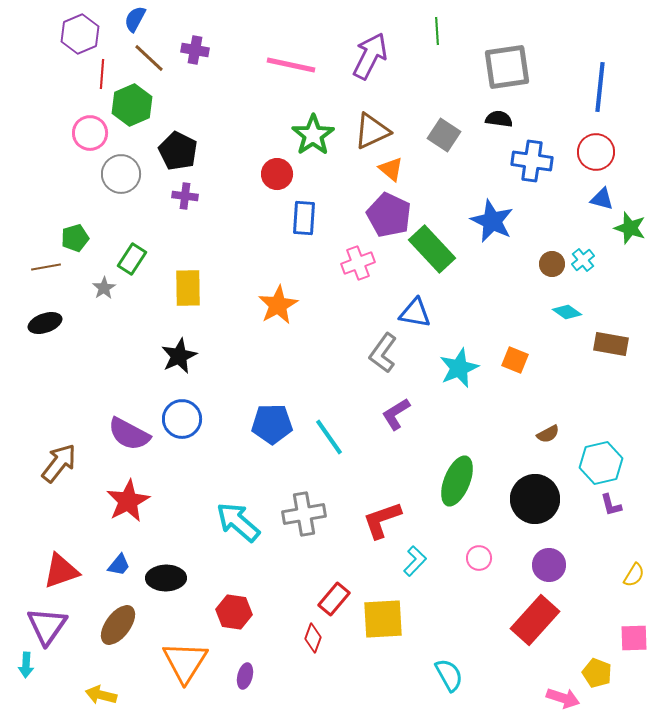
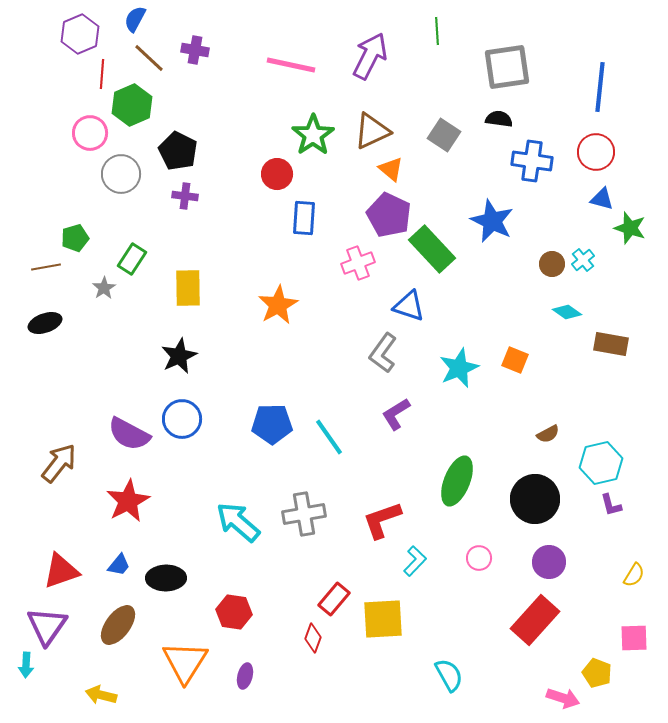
blue triangle at (415, 313): moved 6 px left, 7 px up; rotated 8 degrees clockwise
purple circle at (549, 565): moved 3 px up
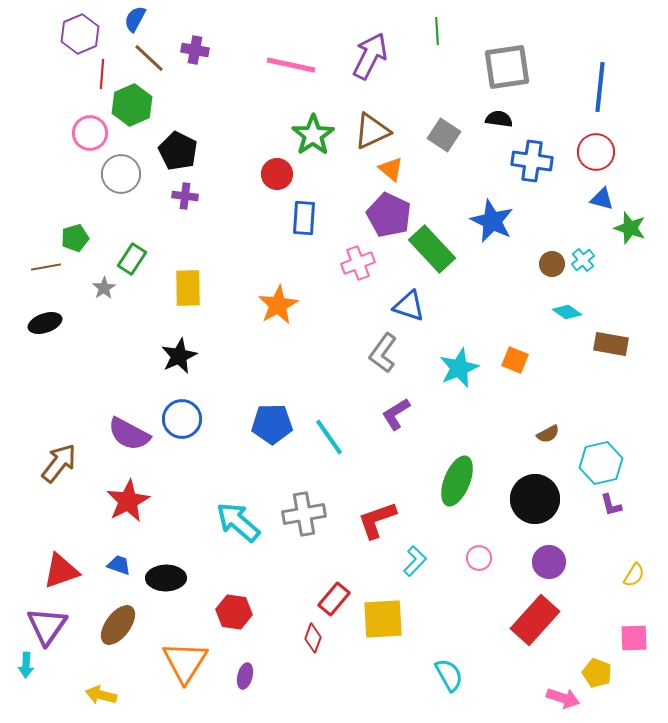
red L-shape at (382, 520): moved 5 px left
blue trapezoid at (119, 565): rotated 110 degrees counterclockwise
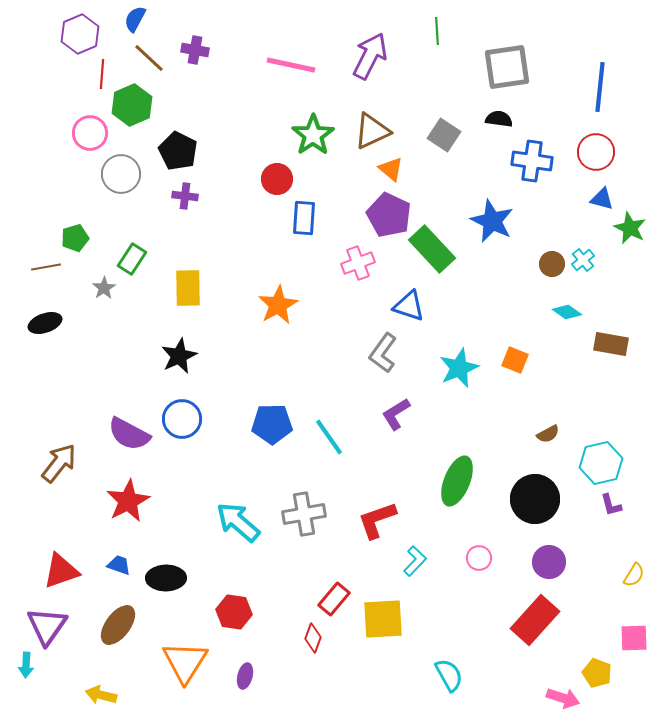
red circle at (277, 174): moved 5 px down
green star at (630, 228): rotated 8 degrees clockwise
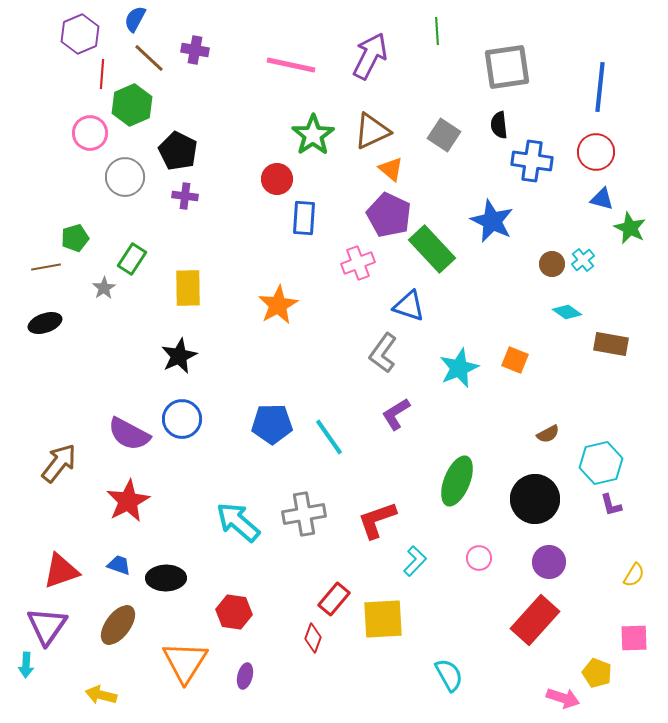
black semicircle at (499, 119): moved 6 px down; rotated 104 degrees counterclockwise
gray circle at (121, 174): moved 4 px right, 3 px down
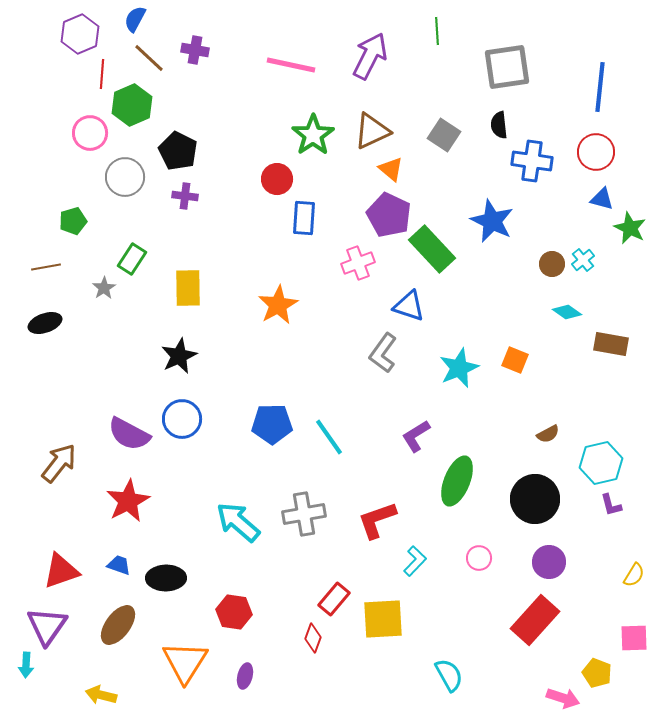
green pentagon at (75, 238): moved 2 px left, 17 px up
purple L-shape at (396, 414): moved 20 px right, 22 px down
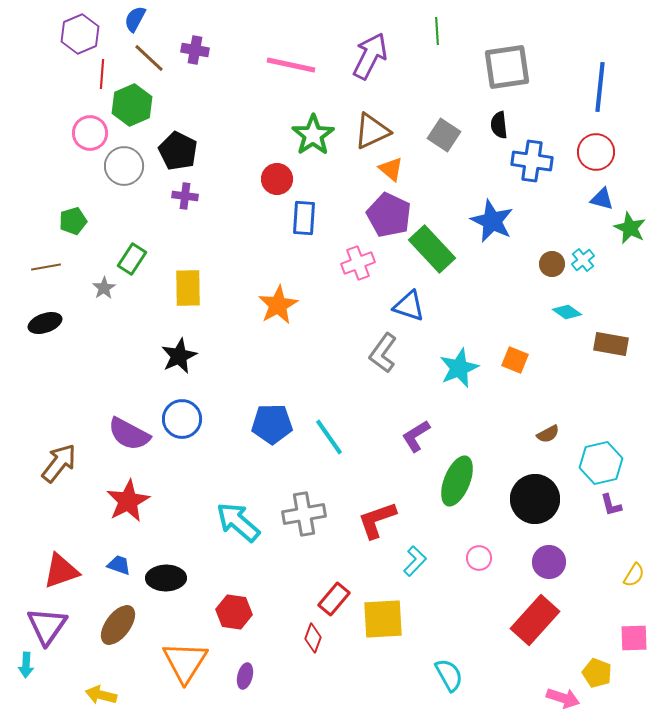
gray circle at (125, 177): moved 1 px left, 11 px up
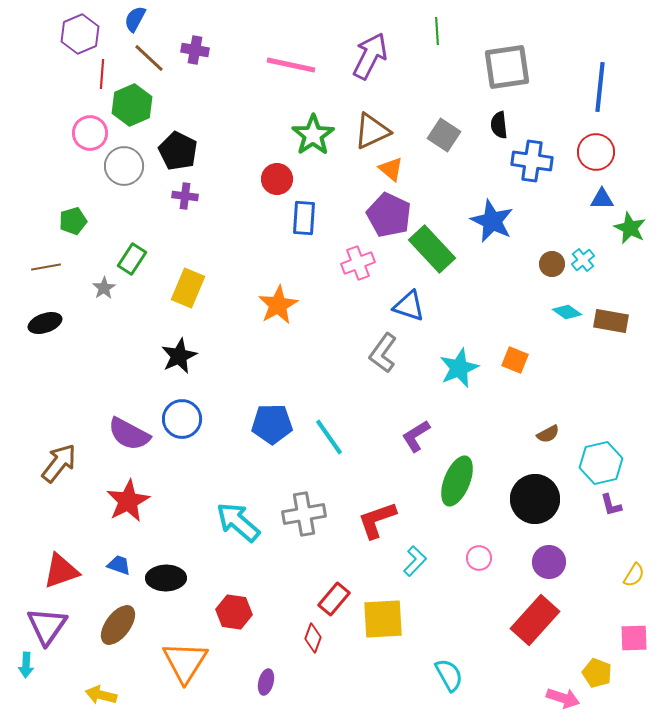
blue triangle at (602, 199): rotated 15 degrees counterclockwise
yellow rectangle at (188, 288): rotated 24 degrees clockwise
brown rectangle at (611, 344): moved 23 px up
purple ellipse at (245, 676): moved 21 px right, 6 px down
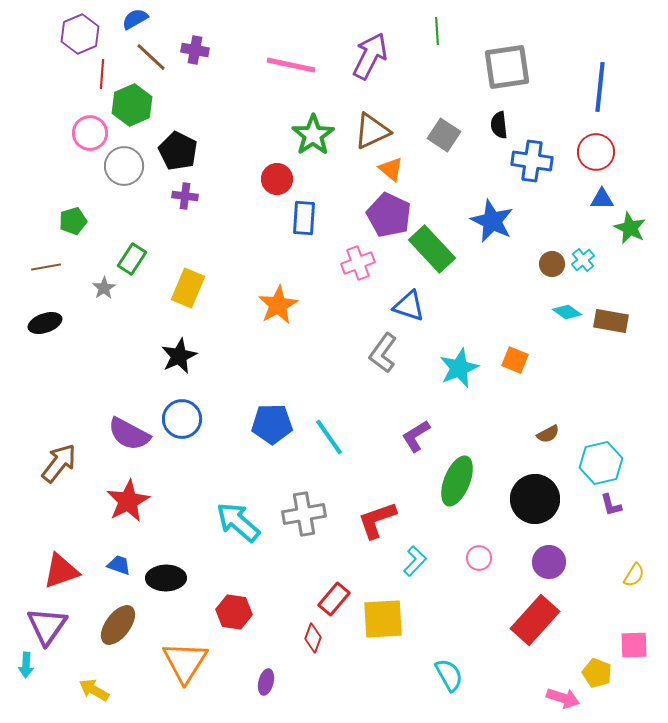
blue semicircle at (135, 19): rotated 32 degrees clockwise
brown line at (149, 58): moved 2 px right, 1 px up
pink square at (634, 638): moved 7 px down
yellow arrow at (101, 695): moved 7 px left, 5 px up; rotated 16 degrees clockwise
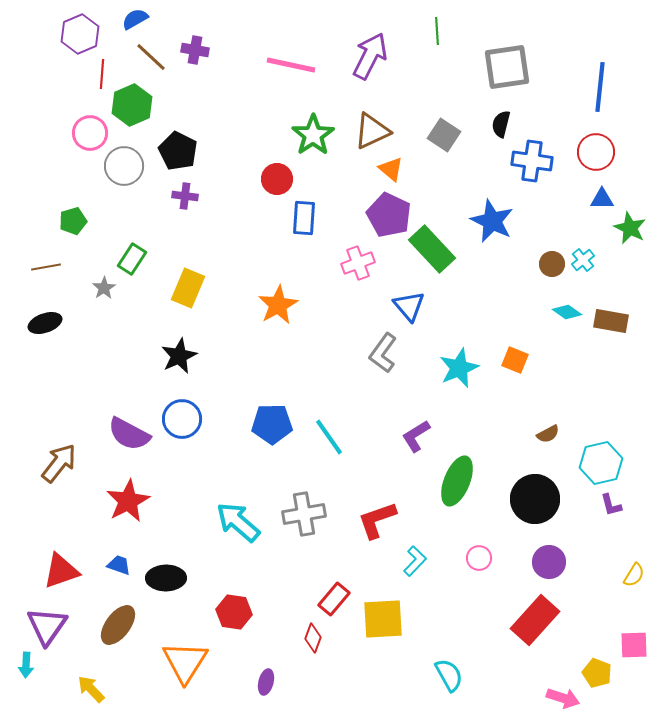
black semicircle at (499, 125): moved 2 px right, 1 px up; rotated 20 degrees clockwise
blue triangle at (409, 306): rotated 32 degrees clockwise
yellow arrow at (94, 690): moved 3 px left, 1 px up; rotated 16 degrees clockwise
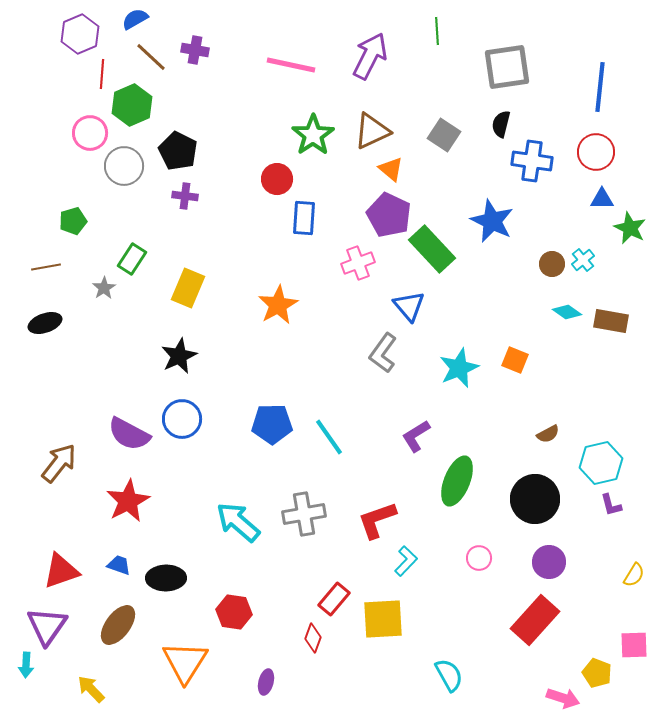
cyan L-shape at (415, 561): moved 9 px left
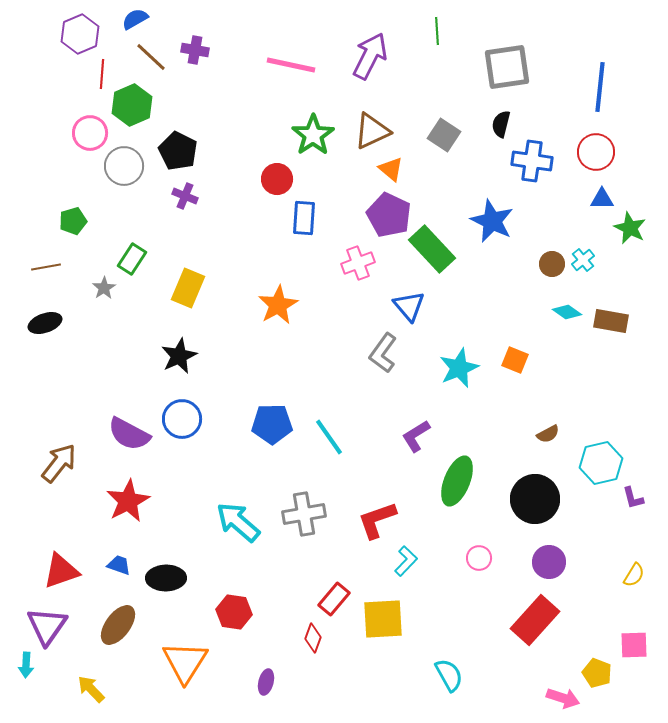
purple cross at (185, 196): rotated 15 degrees clockwise
purple L-shape at (611, 505): moved 22 px right, 7 px up
